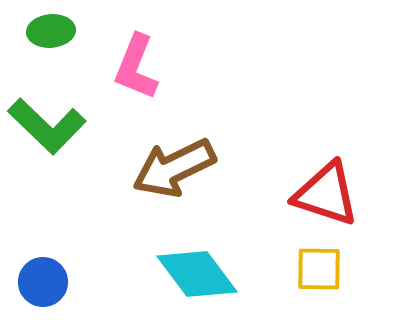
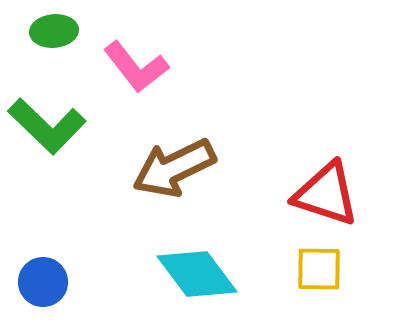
green ellipse: moved 3 px right
pink L-shape: rotated 60 degrees counterclockwise
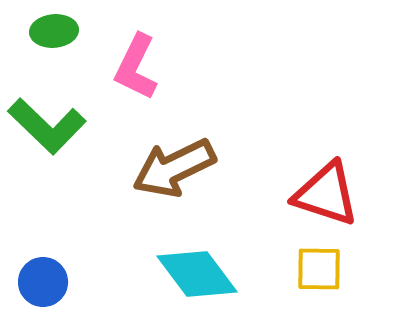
pink L-shape: rotated 64 degrees clockwise
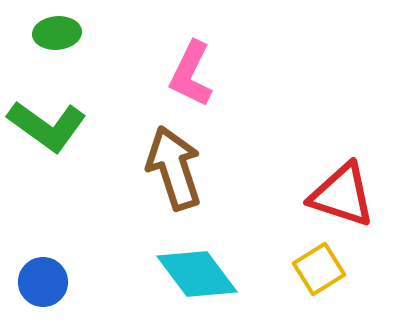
green ellipse: moved 3 px right, 2 px down
pink L-shape: moved 55 px right, 7 px down
green L-shape: rotated 8 degrees counterclockwise
brown arrow: rotated 98 degrees clockwise
red triangle: moved 16 px right, 1 px down
yellow square: rotated 33 degrees counterclockwise
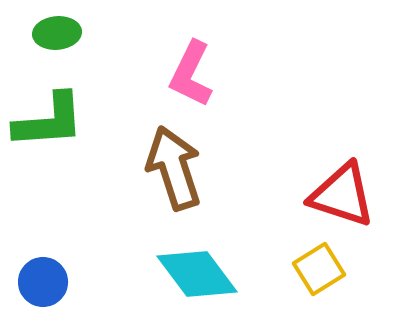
green L-shape: moved 2 px right, 5 px up; rotated 40 degrees counterclockwise
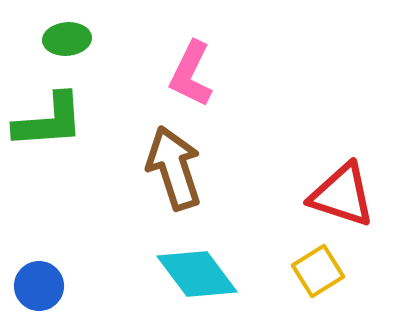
green ellipse: moved 10 px right, 6 px down
yellow square: moved 1 px left, 2 px down
blue circle: moved 4 px left, 4 px down
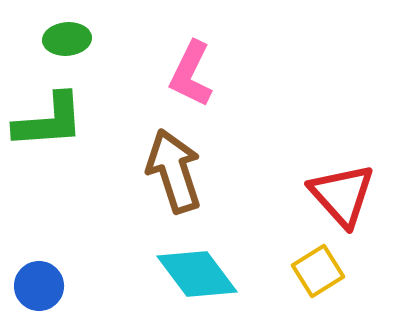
brown arrow: moved 3 px down
red triangle: rotated 30 degrees clockwise
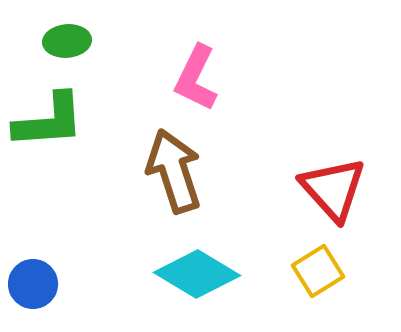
green ellipse: moved 2 px down
pink L-shape: moved 5 px right, 4 px down
red triangle: moved 9 px left, 6 px up
cyan diamond: rotated 22 degrees counterclockwise
blue circle: moved 6 px left, 2 px up
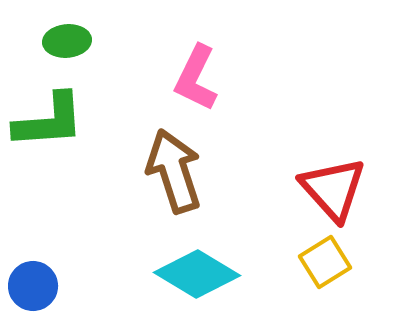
yellow square: moved 7 px right, 9 px up
blue circle: moved 2 px down
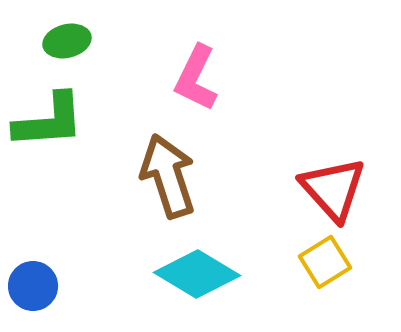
green ellipse: rotated 9 degrees counterclockwise
brown arrow: moved 6 px left, 5 px down
